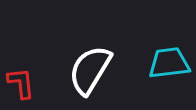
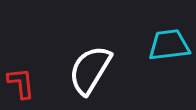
cyan trapezoid: moved 18 px up
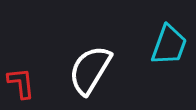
cyan trapezoid: rotated 117 degrees clockwise
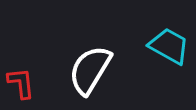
cyan trapezoid: moved 1 px down; rotated 81 degrees counterclockwise
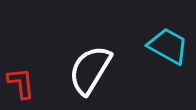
cyan trapezoid: moved 1 px left
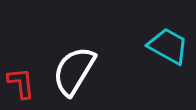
white semicircle: moved 16 px left, 1 px down
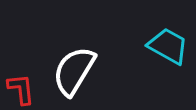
red L-shape: moved 6 px down
